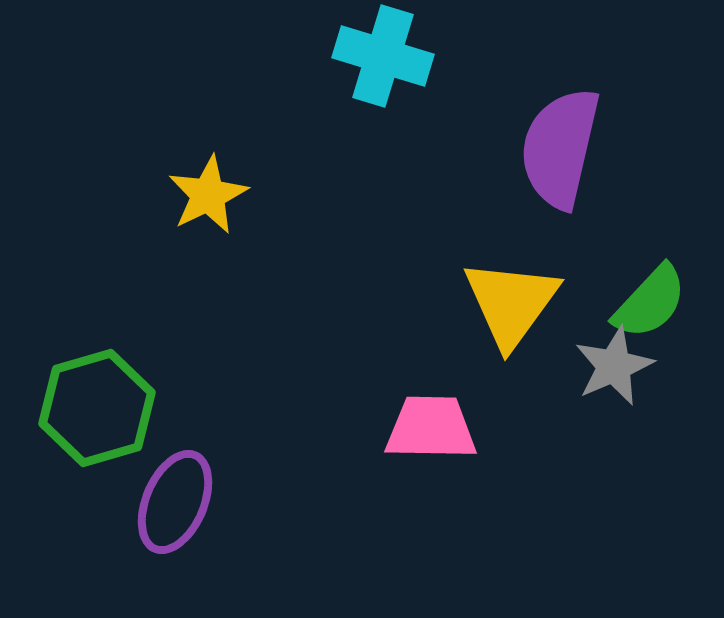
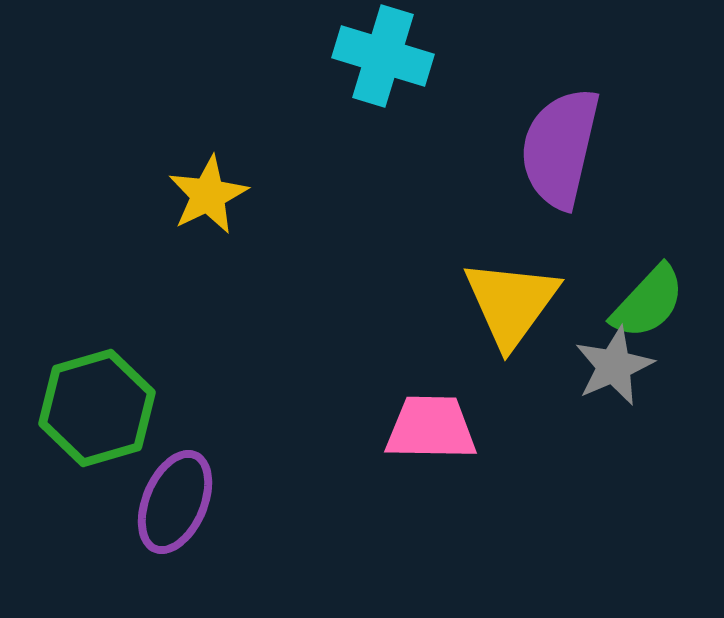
green semicircle: moved 2 px left
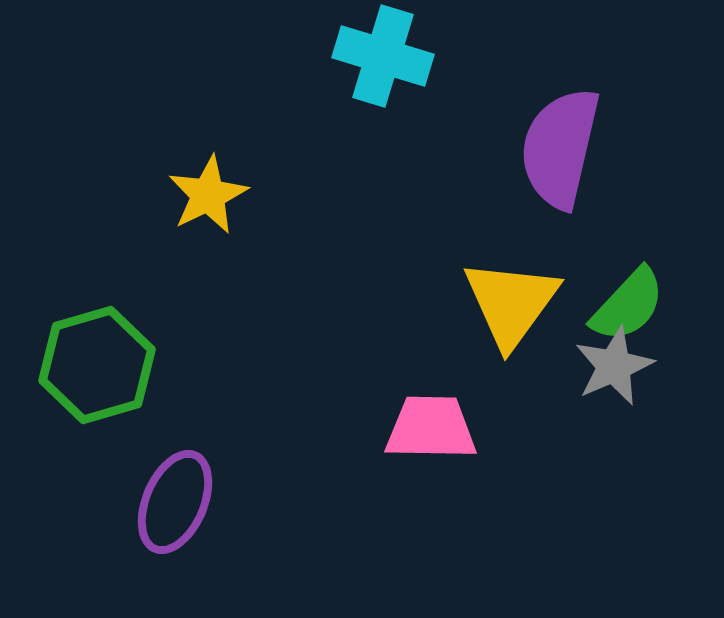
green semicircle: moved 20 px left, 3 px down
green hexagon: moved 43 px up
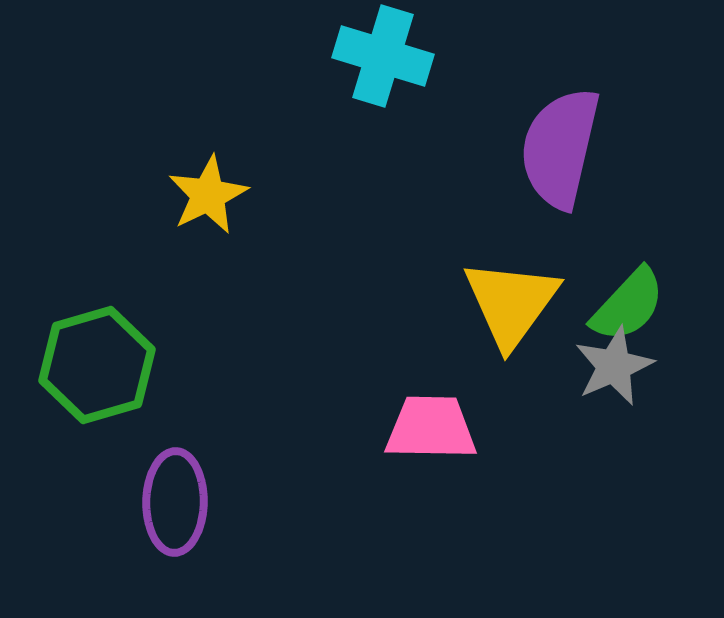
purple ellipse: rotated 22 degrees counterclockwise
